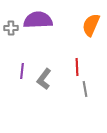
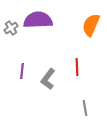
gray cross: rotated 32 degrees counterclockwise
gray L-shape: moved 4 px right
gray line: moved 19 px down
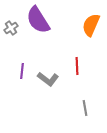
purple semicircle: rotated 120 degrees counterclockwise
red line: moved 1 px up
gray L-shape: rotated 90 degrees counterclockwise
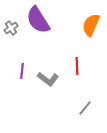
gray line: rotated 49 degrees clockwise
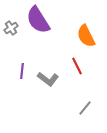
orange semicircle: moved 5 px left, 11 px down; rotated 50 degrees counterclockwise
red line: rotated 24 degrees counterclockwise
